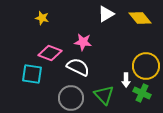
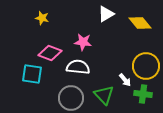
yellow diamond: moved 5 px down
white semicircle: rotated 20 degrees counterclockwise
white arrow: moved 1 px left; rotated 40 degrees counterclockwise
green cross: moved 1 px right, 1 px down; rotated 18 degrees counterclockwise
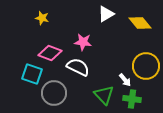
white semicircle: rotated 20 degrees clockwise
cyan square: rotated 10 degrees clockwise
green cross: moved 11 px left, 5 px down
gray circle: moved 17 px left, 5 px up
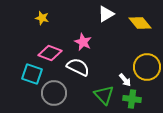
pink star: rotated 18 degrees clockwise
yellow circle: moved 1 px right, 1 px down
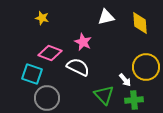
white triangle: moved 3 px down; rotated 18 degrees clockwise
yellow diamond: rotated 35 degrees clockwise
yellow circle: moved 1 px left
gray circle: moved 7 px left, 5 px down
green cross: moved 2 px right, 1 px down; rotated 12 degrees counterclockwise
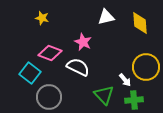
cyan square: moved 2 px left, 1 px up; rotated 20 degrees clockwise
gray circle: moved 2 px right, 1 px up
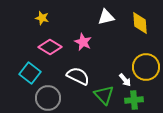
pink diamond: moved 6 px up; rotated 10 degrees clockwise
white semicircle: moved 9 px down
gray circle: moved 1 px left, 1 px down
